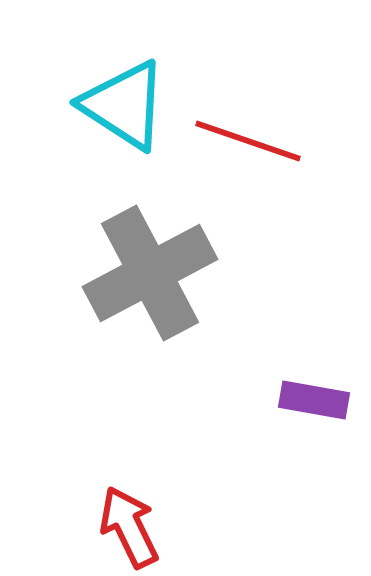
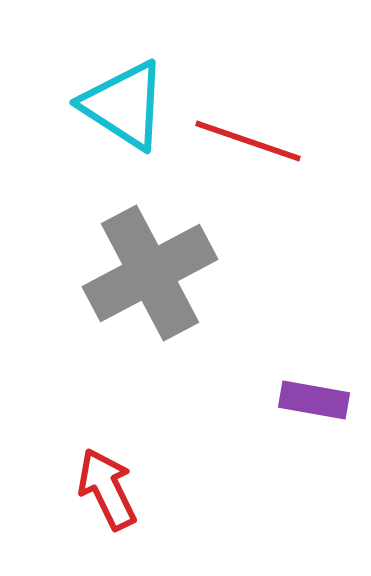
red arrow: moved 22 px left, 38 px up
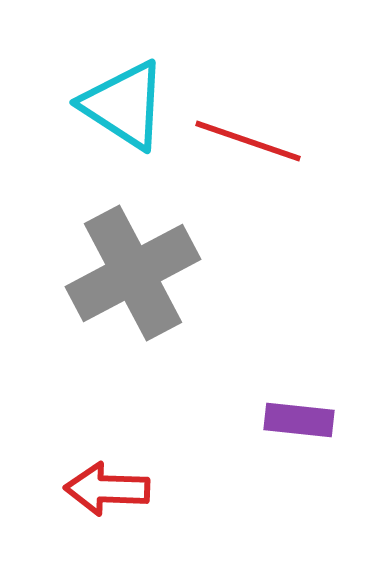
gray cross: moved 17 px left
purple rectangle: moved 15 px left, 20 px down; rotated 4 degrees counterclockwise
red arrow: rotated 62 degrees counterclockwise
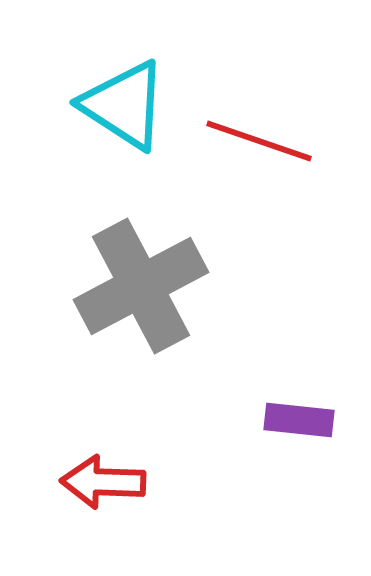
red line: moved 11 px right
gray cross: moved 8 px right, 13 px down
red arrow: moved 4 px left, 7 px up
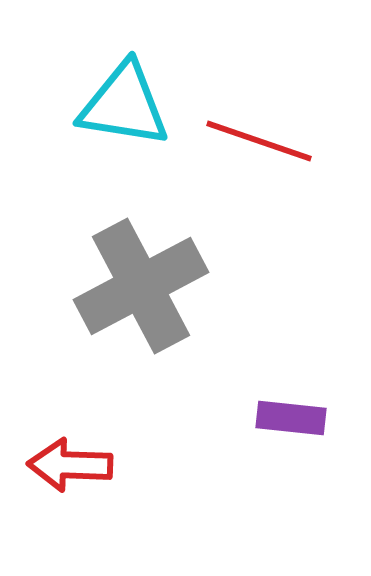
cyan triangle: rotated 24 degrees counterclockwise
purple rectangle: moved 8 px left, 2 px up
red arrow: moved 33 px left, 17 px up
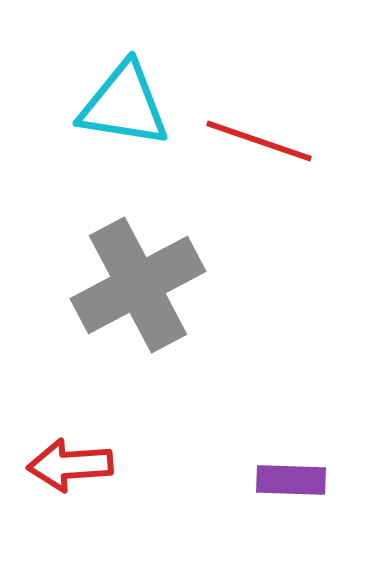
gray cross: moved 3 px left, 1 px up
purple rectangle: moved 62 px down; rotated 4 degrees counterclockwise
red arrow: rotated 6 degrees counterclockwise
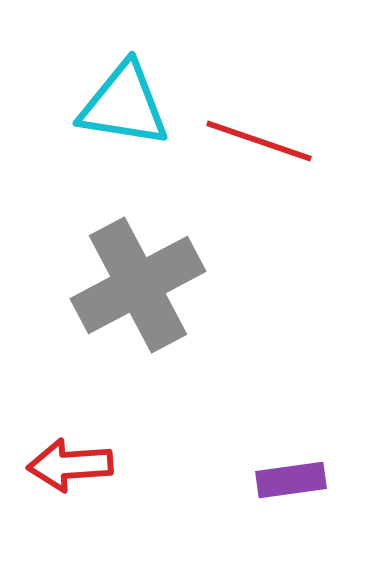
purple rectangle: rotated 10 degrees counterclockwise
